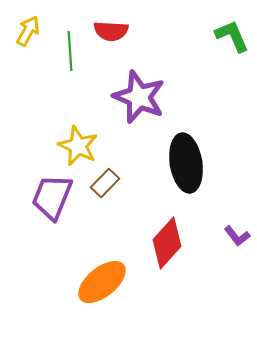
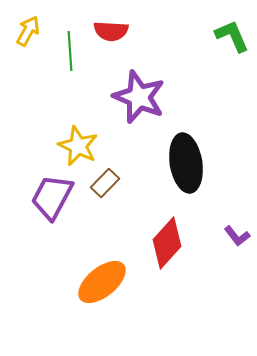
purple trapezoid: rotated 6 degrees clockwise
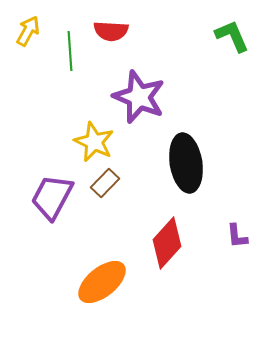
yellow star: moved 16 px right, 4 px up
purple L-shape: rotated 32 degrees clockwise
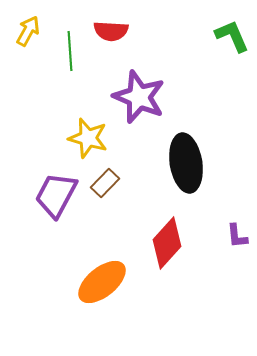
yellow star: moved 6 px left, 4 px up; rotated 9 degrees counterclockwise
purple trapezoid: moved 4 px right, 2 px up
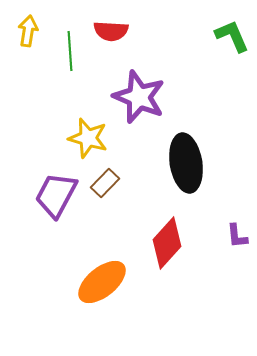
yellow arrow: rotated 20 degrees counterclockwise
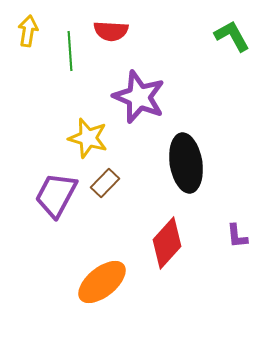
green L-shape: rotated 6 degrees counterclockwise
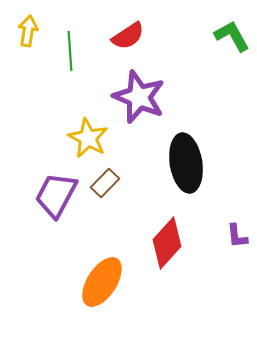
red semicircle: moved 17 px right, 5 px down; rotated 36 degrees counterclockwise
yellow star: rotated 12 degrees clockwise
orange ellipse: rotated 18 degrees counterclockwise
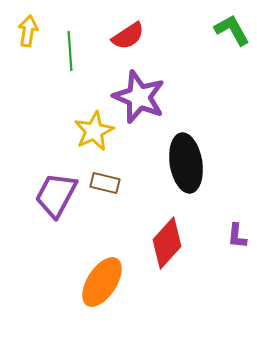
green L-shape: moved 6 px up
yellow star: moved 6 px right, 7 px up; rotated 18 degrees clockwise
brown rectangle: rotated 60 degrees clockwise
purple L-shape: rotated 12 degrees clockwise
